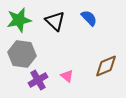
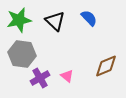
purple cross: moved 2 px right, 2 px up
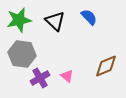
blue semicircle: moved 1 px up
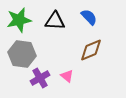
black triangle: rotated 40 degrees counterclockwise
brown diamond: moved 15 px left, 16 px up
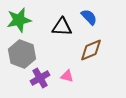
black triangle: moved 7 px right, 6 px down
gray hexagon: rotated 12 degrees clockwise
pink triangle: rotated 24 degrees counterclockwise
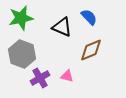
green star: moved 2 px right, 2 px up
black triangle: rotated 20 degrees clockwise
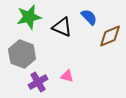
green star: moved 8 px right, 1 px up
brown diamond: moved 19 px right, 14 px up
purple cross: moved 2 px left, 4 px down
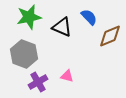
gray hexagon: moved 2 px right
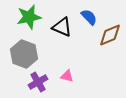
brown diamond: moved 1 px up
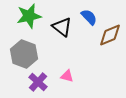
green star: moved 1 px up
black triangle: rotated 15 degrees clockwise
purple cross: rotated 18 degrees counterclockwise
